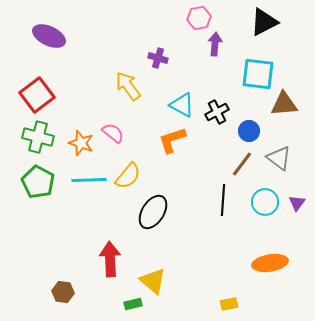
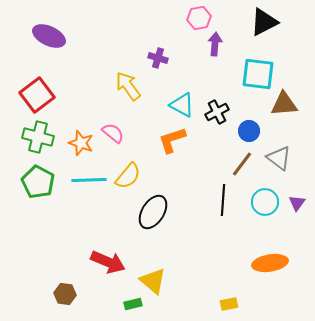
red arrow: moved 2 px left, 3 px down; rotated 116 degrees clockwise
brown hexagon: moved 2 px right, 2 px down
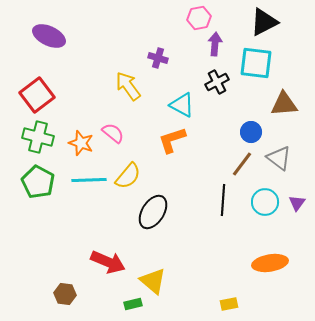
cyan square: moved 2 px left, 11 px up
black cross: moved 30 px up
blue circle: moved 2 px right, 1 px down
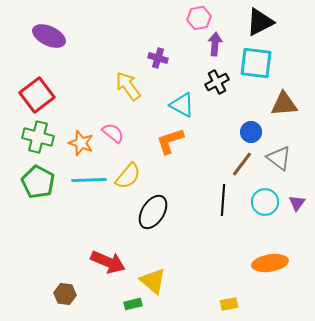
black triangle: moved 4 px left
orange L-shape: moved 2 px left, 1 px down
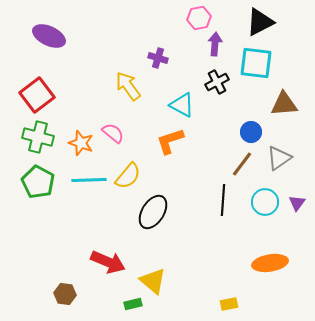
gray triangle: rotated 48 degrees clockwise
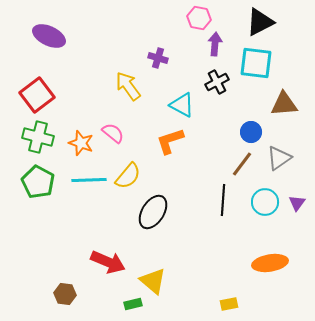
pink hexagon: rotated 20 degrees clockwise
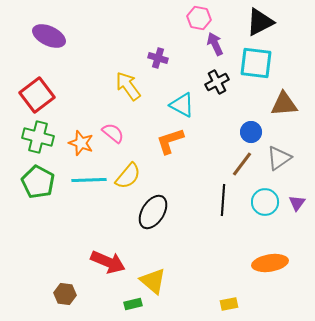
purple arrow: rotated 30 degrees counterclockwise
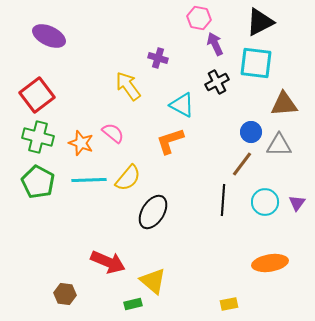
gray triangle: moved 13 px up; rotated 36 degrees clockwise
yellow semicircle: moved 2 px down
